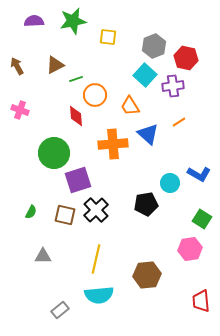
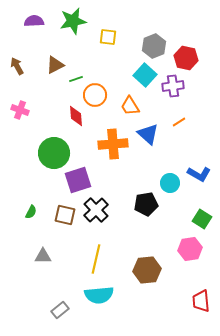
brown hexagon: moved 5 px up
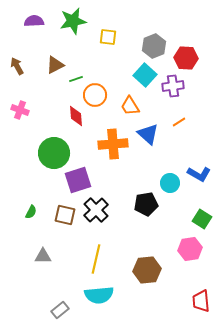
red hexagon: rotated 10 degrees counterclockwise
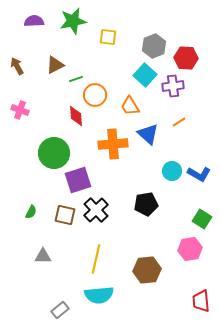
cyan circle: moved 2 px right, 12 px up
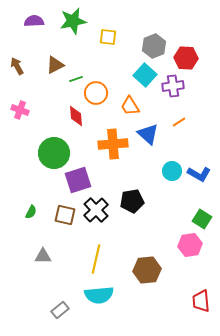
orange circle: moved 1 px right, 2 px up
black pentagon: moved 14 px left, 3 px up
pink hexagon: moved 4 px up
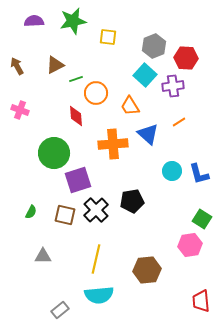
blue L-shape: rotated 45 degrees clockwise
